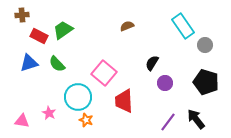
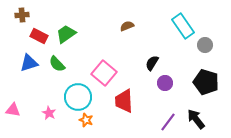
green trapezoid: moved 3 px right, 4 px down
pink triangle: moved 9 px left, 11 px up
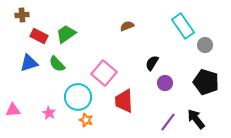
pink triangle: rotated 14 degrees counterclockwise
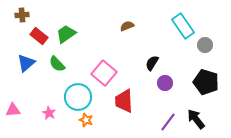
red rectangle: rotated 12 degrees clockwise
blue triangle: moved 3 px left; rotated 24 degrees counterclockwise
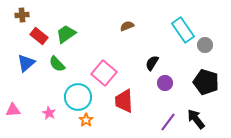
cyan rectangle: moved 4 px down
orange star: rotated 16 degrees clockwise
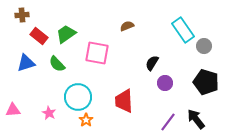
gray circle: moved 1 px left, 1 px down
blue triangle: rotated 24 degrees clockwise
pink square: moved 7 px left, 20 px up; rotated 30 degrees counterclockwise
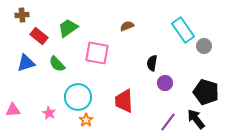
green trapezoid: moved 2 px right, 6 px up
black semicircle: rotated 21 degrees counterclockwise
black pentagon: moved 10 px down
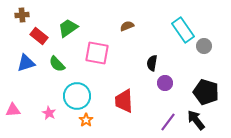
cyan circle: moved 1 px left, 1 px up
black arrow: moved 1 px down
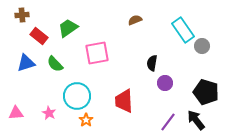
brown semicircle: moved 8 px right, 6 px up
gray circle: moved 2 px left
pink square: rotated 20 degrees counterclockwise
green semicircle: moved 2 px left
pink triangle: moved 3 px right, 3 px down
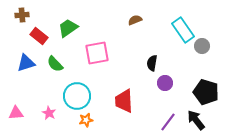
orange star: rotated 24 degrees clockwise
